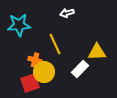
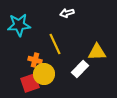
yellow circle: moved 2 px down
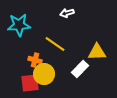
yellow line: rotated 30 degrees counterclockwise
red square: rotated 12 degrees clockwise
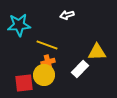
white arrow: moved 2 px down
yellow line: moved 8 px left, 1 px down; rotated 15 degrees counterclockwise
orange cross: moved 13 px right, 2 px down; rotated 32 degrees counterclockwise
yellow circle: moved 1 px down
red square: moved 6 px left
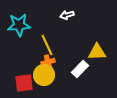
yellow line: rotated 45 degrees clockwise
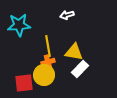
yellow line: moved 1 px right, 1 px down; rotated 15 degrees clockwise
yellow triangle: moved 23 px left; rotated 12 degrees clockwise
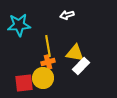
yellow triangle: moved 1 px right, 1 px down
white rectangle: moved 1 px right, 3 px up
yellow circle: moved 1 px left, 3 px down
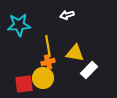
white rectangle: moved 8 px right, 4 px down
red square: moved 1 px down
